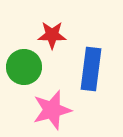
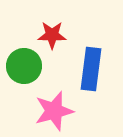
green circle: moved 1 px up
pink star: moved 2 px right, 1 px down
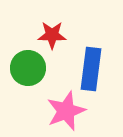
green circle: moved 4 px right, 2 px down
pink star: moved 12 px right; rotated 6 degrees counterclockwise
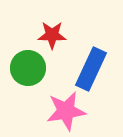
blue rectangle: rotated 18 degrees clockwise
pink star: rotated 12 degrees clockwise
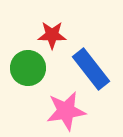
blue rectangle: rotated 63 degrees counterclockwise
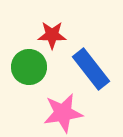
green circle: moved 1 px right, 1 px up
pink star: moved 3 px left, 2 px down
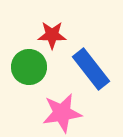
pink star: moved 1 px left
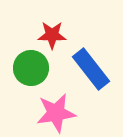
green circle: moved 2 px right, 1 px down
pink star: moved 6 px left
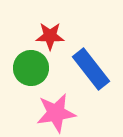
red star: moved 2 px left, 1 px down
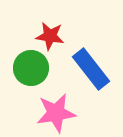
red star: rotated 8 degrees clockwise
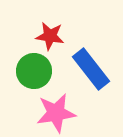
green circle: moved 3 px right, 3 px down
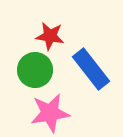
green circle: moved 1 px right, 1 px up
pink star: moved 6 px left
